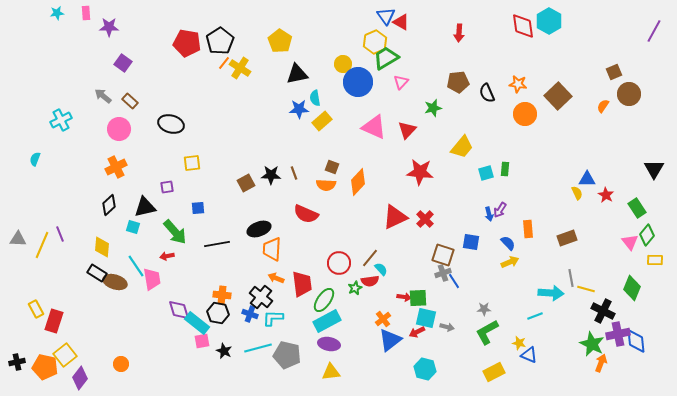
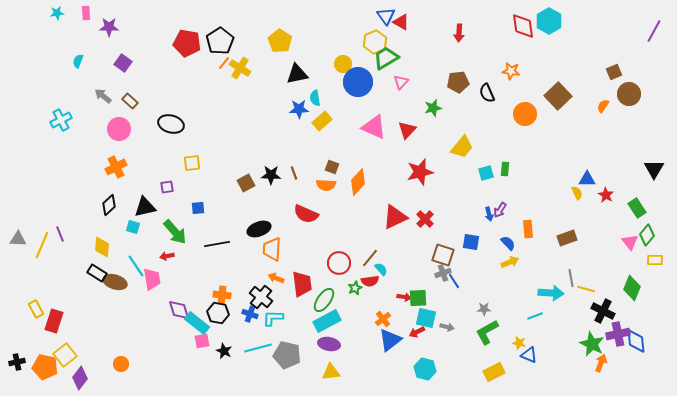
orange star at (518, 84): moved 7 px left, 13 px up
cyan semicircle at (35, 159): moved 43 px right, 98 px up
red star at (420, 172): rotated 20 degrees counterclockwise
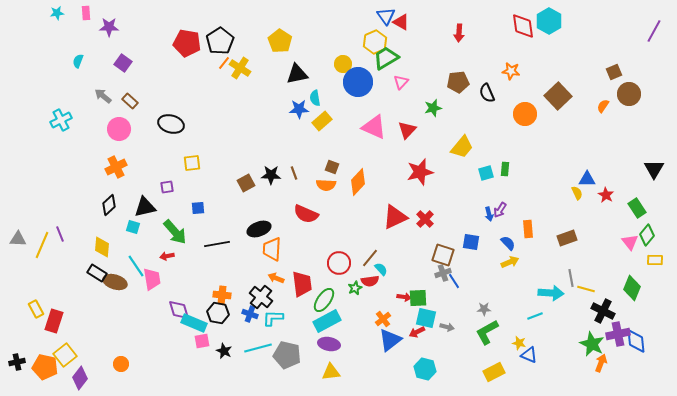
cyan rectangle at (197, 323): moved 3 px left; rotated 15 degrees counterclockwise
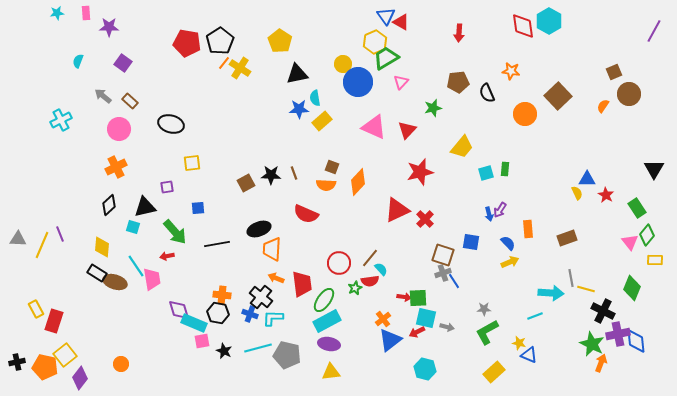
red triangle at (395, 217): moved 2 px right, 7 px up
yellow rectangle at (494, 372): rotated 15 degrees counterclockwise
